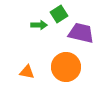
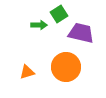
orange triangle: rotated 28 degrees counterclockwise
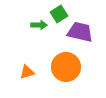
purple trapezoid: moved 1 px left, 1 px up
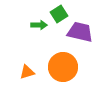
orange circle: moved 3 px left
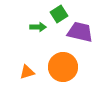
green arrow: moved 1 px left, 2 px down
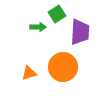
green square: moved 2 px left
purple trapezoid: rotated 80 degrees clockwise
orange triangle: moved 2 px right, 1 px down
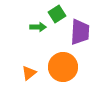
orange triangle: rotated 21 degrees counterclockwise
